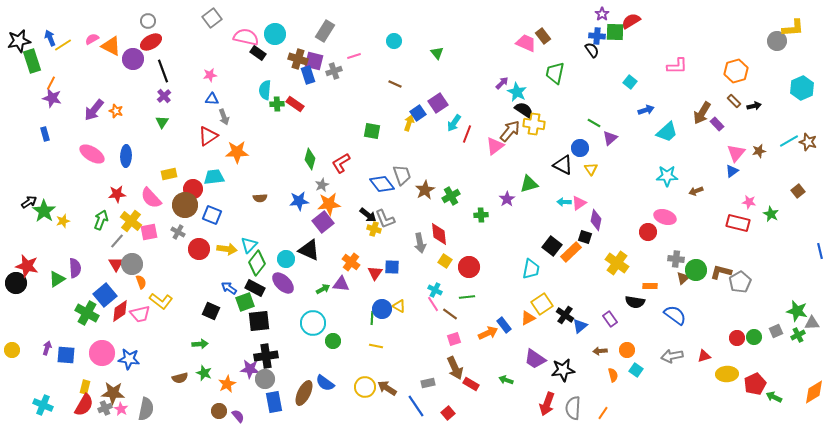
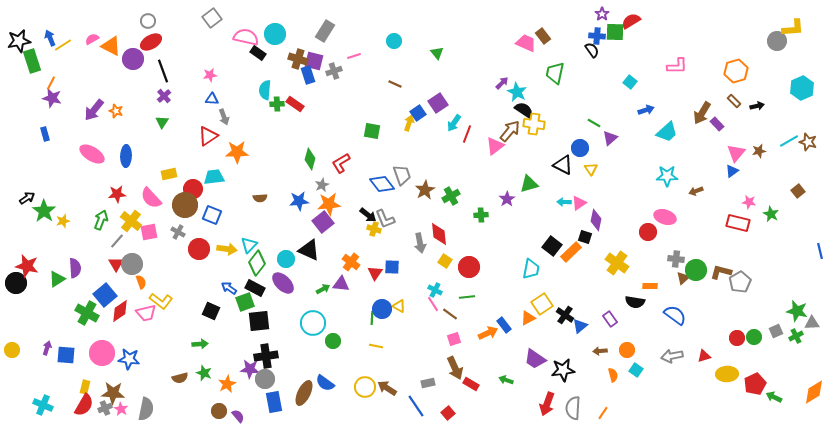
black arrow at (754, 106): moved 3 px right
black arrow at (29, 202): moved 2 px left, 4 px up
pink trapezoid at (140, 314): moved 6 px right, 1 px up
green cross at (798, 335): moved 2 px left, 1 px down
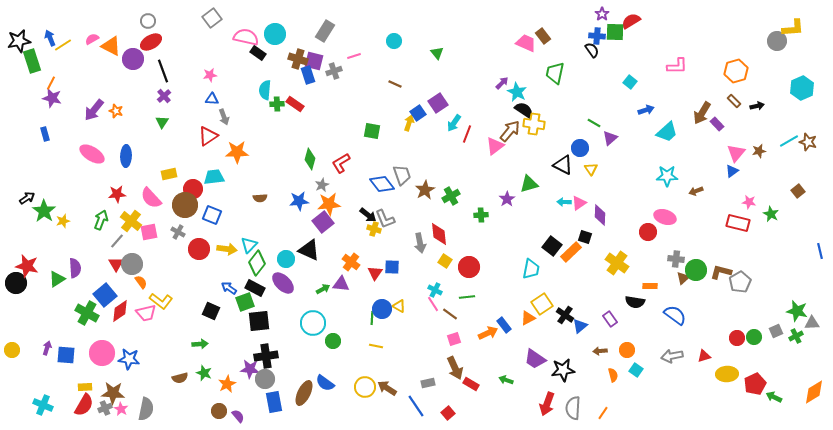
purple diamond at (596, 220): moved 4 px right, 5 px up; rotated 10 degrees counterclockwise
orange semicircle at (141, 282): rotated 16 degrees counterclockwise
yellow rectangle at (85, 387): rotated 72 degrees clockwise
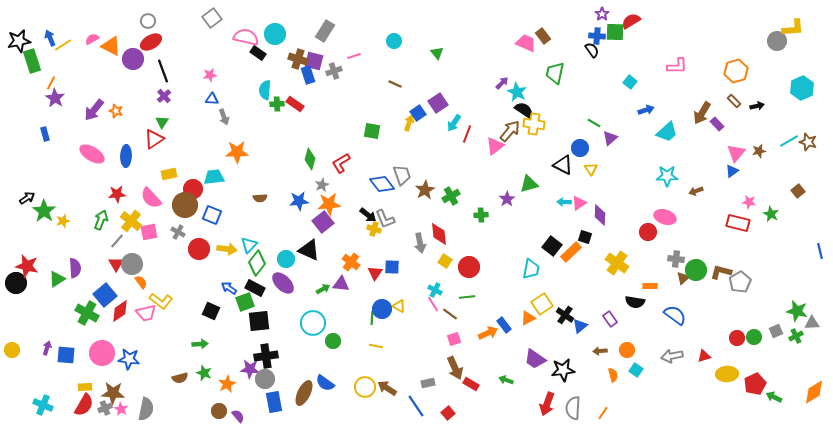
purple star at (52, 98): moved 3 px right; rotated 18 degrees clockwise
red triangle at (208, 136): moved 54 px left, 3 px down
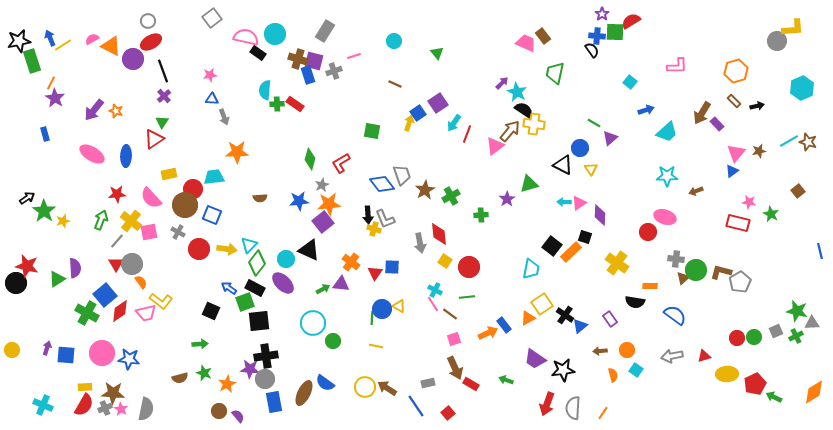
black arrow at (368, 215): rotated 48 degrees clockwise
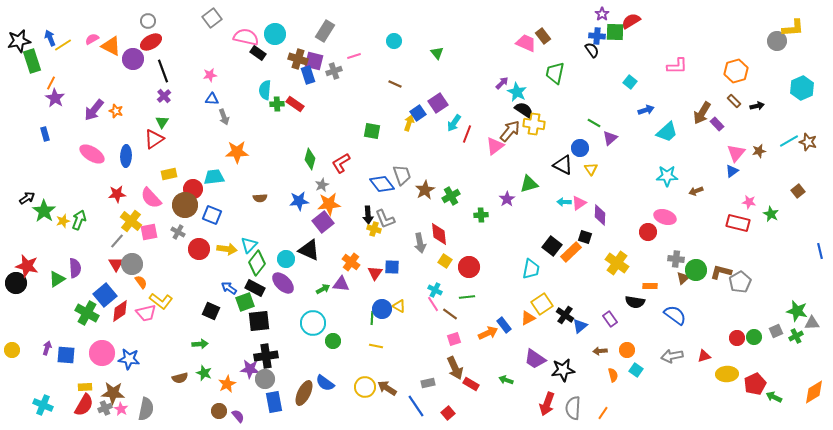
green arrow at (101, 220): moved 22 px left
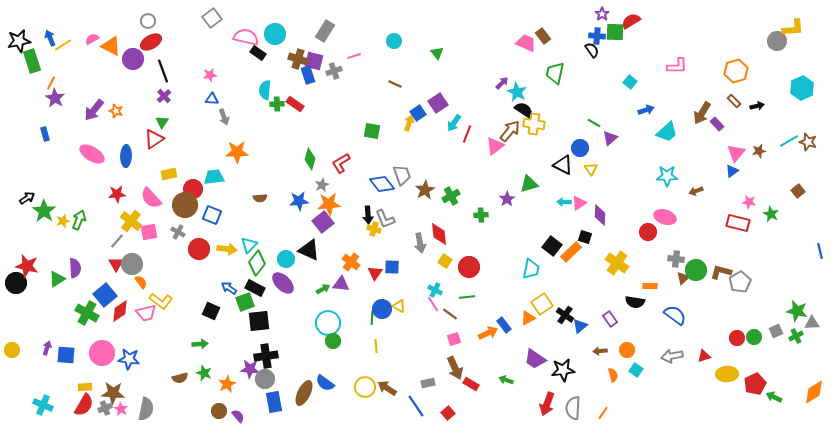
cyan circle at (313, 323): moved 15 px right
yellow line at (376, 346): rotated 72 degrees clockwise
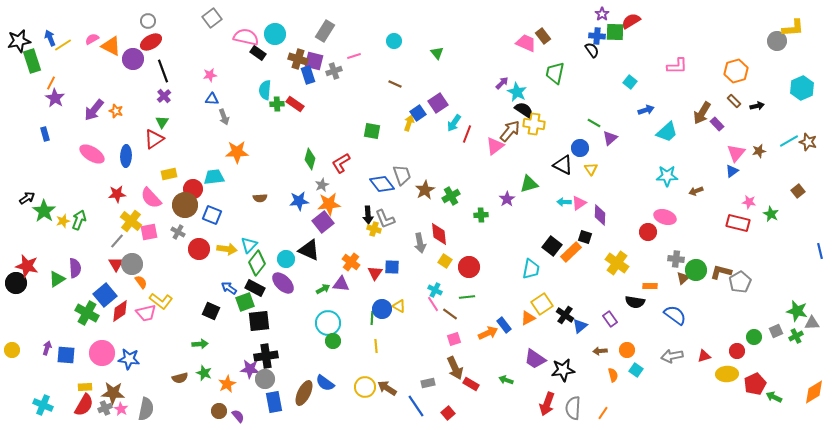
red circle at (737, 338): moved 13 px down
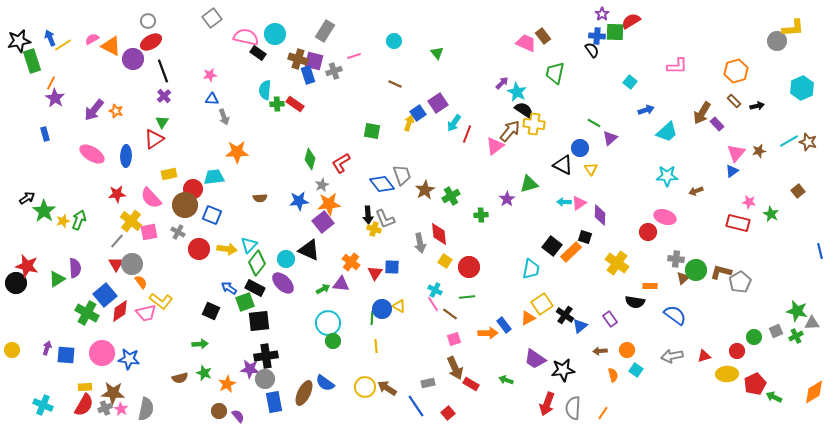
orange arrow at (488, 333): rotated 24 degrees clockwise
